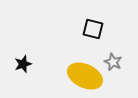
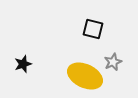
gray star: rotated 24 degrees clockwise
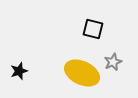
black star: moved 4 px left, 7 px down
yellow ellipse: moved 3 px left, 3 px up
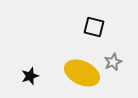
black square: moved 1 px right, 2 px up
black star: moved 11 px right, 5 px down
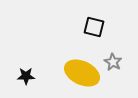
gray star: rotated 18 degrees counterclockwise
black star: moved 4 px left; rotated 18 degrees clockwise
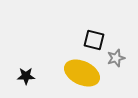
black square: moved 13 px down
gray star: moved 3 px right, 4 px up; rotated 24 degrees clockwise
